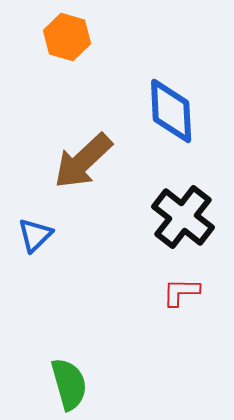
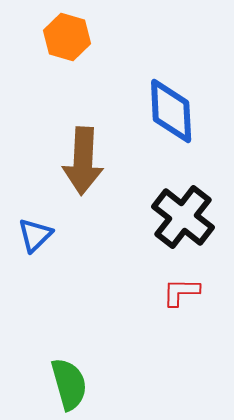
brown arrow: rotated 44 degrees counterclockwise
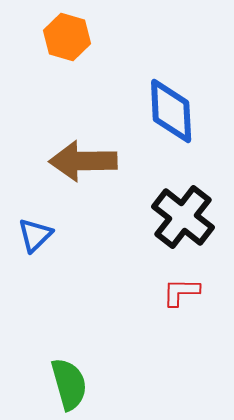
brown arrow: rotated 86 degrees clockwise
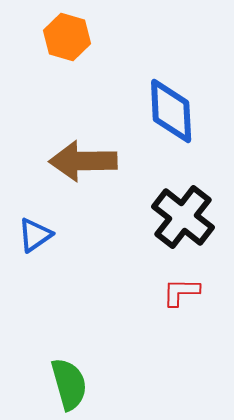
blue triangle: rotated 9 degrees clockwise
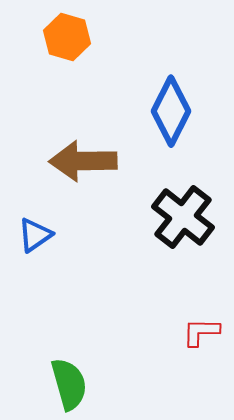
blue diamond: rotated 30 degrees clockwise
red L-shape: moved 20 px right, 40 px down
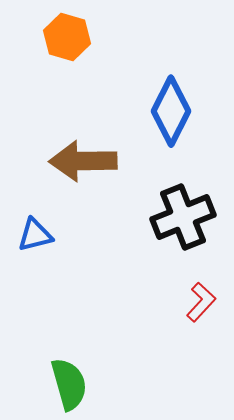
black cross: rotated 30 degrees clockwise
blue triangle: rotated 21 degrees clockwise
red L-shape: moved 30 px up; rotated 132 degrees clockwise
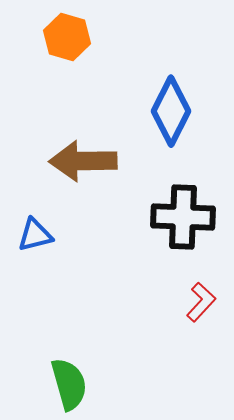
black cross: rotated 24 degrees clockwise
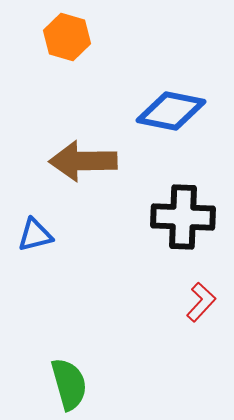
blue diamond: rotated 74 degrees clockwise
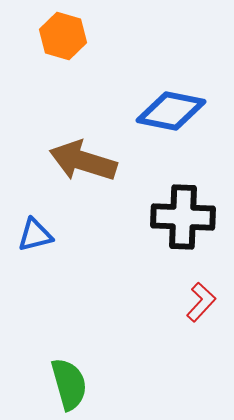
orange hexagon: moved 4 px left, 1 px up
brown arrow: rotated 18 degrees clockwise
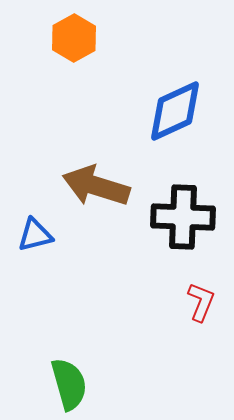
orange hexagon: moved 11 px right, 2 px down; rotated 15 degrees clockwise
blue diamond: moved 4 px right; rotated 36 degrees counterclockwise
brown arrow: moved 13 px right, 25 px down
red L-shape: rotated 21 degrees counterclockwise
